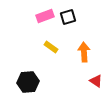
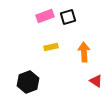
yellow rectangle: rotated 48 degrees counterclockwise
black hexagon: rotated 15 degrees counterclockwise
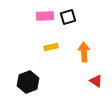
pink rectangle: rotated 18 degrees clockwise
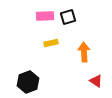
yellow rectangle: moved 4 px up
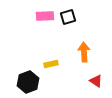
yellow rectangle: moved 21 px down
